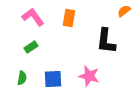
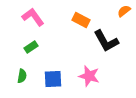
orange rectangle: moved 12 px right, 2 px down; rotated 72 degrees counterclockwise
black L-shape: rotated 36 degrees counterclockwise
green semicircle: moved 2 px up
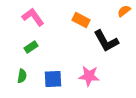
pink star: rotated 10 degrees counterclockwise
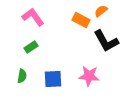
orange semicircle: moved 23 px left
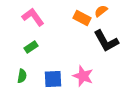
orange rectangle: moved 1 px right, 2 px up
pink star: moved 6 px left; rotated 15 degrees clockwise
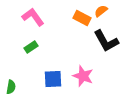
green semicircle: moved 11 px left, 11 px down
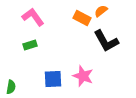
green rectangle: moved 1 px left, 2 px up; rotated 16 degrees clockwise
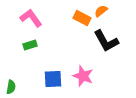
pink L-shape: moved 2 px left, 1 px down
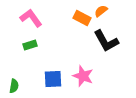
green semicircle: moved 3 px right, 1 px up
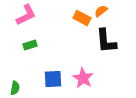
pink L-shape: moved 5 px left, 3 px up; rotated 100 degrees clockwise
black L-shape: rotated 24 degrees clockwise
pink star: moved 2 px down; rotated 10 degrees clockwise
green semicircle: moved 1 px right, 2 px down
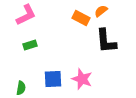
orange rectangle: moved 1 px left
pink star: moved 1 px left, 1 px down; rotated 10 degrees counterclockwise
green semicircle: moved 6 px right
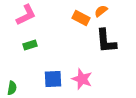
green semicircle: moved 9 px left
